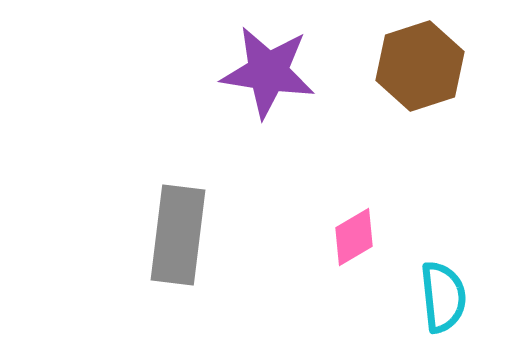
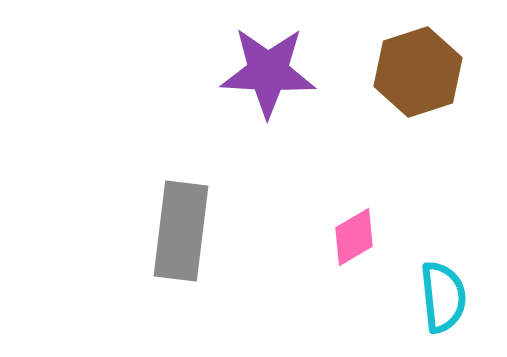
brown hexagon: moved 2 px left, 6 px down
purple star: rotated 6 degrees counterclockwise
gray rectangle: moved 3 px right, 4 px up
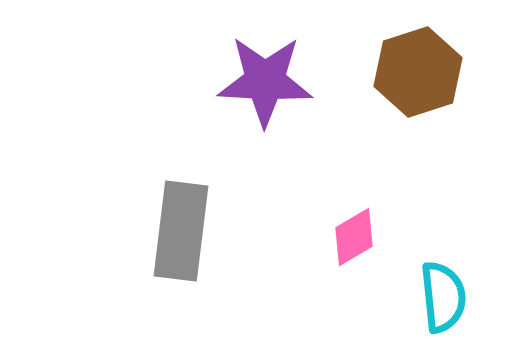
purple star: moved 3 px left, 9 px down
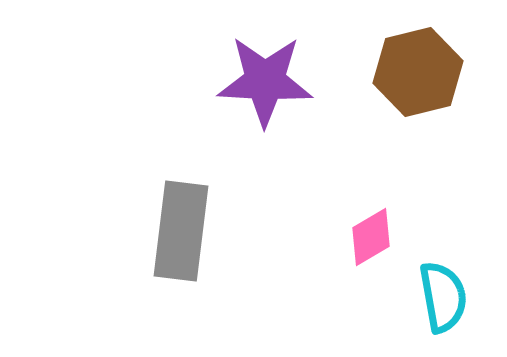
brown hexagon: rotated 4 degrees clockwise
pink diamond: moved 17 px right
cyan semicircle: rotated 4 degrees counterclockwise
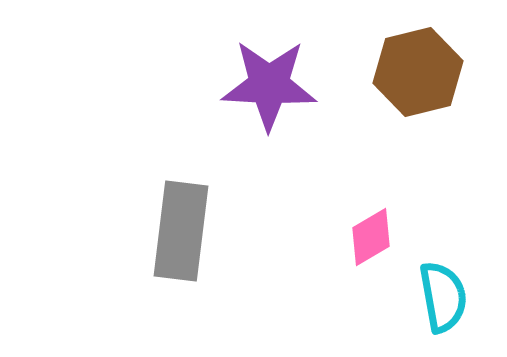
purple star: moved 4 px right, 4 px down
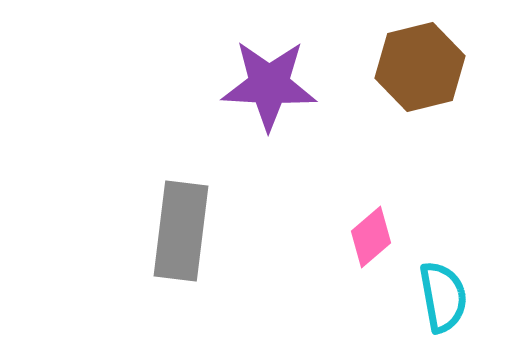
brown hexagon: moved 2 px right, 5 px up
pink diamond: rotated 10 degrees counterclockwise
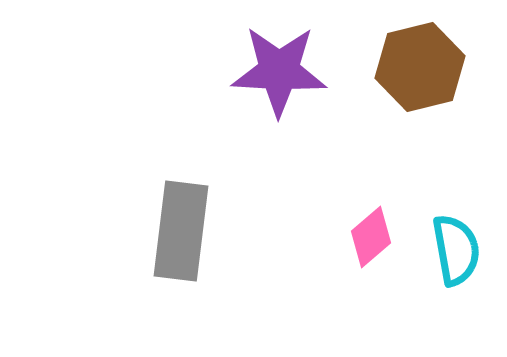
purple star: moved 10 px right, 14 px up
cyan semicircle: moved 13 px right, 47 px up
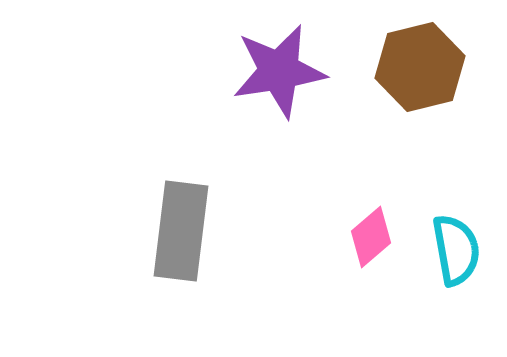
purple star: rotated 12 degrees counterclockwise
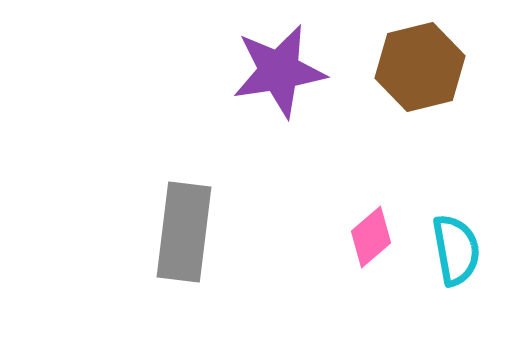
gray rectangle: moved 3 px right, 1 px down
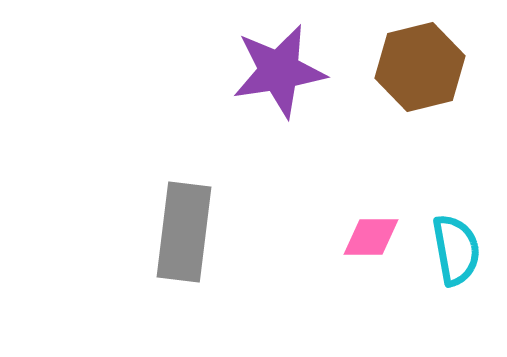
pink diamond: rotated 40 degrees clockwise
